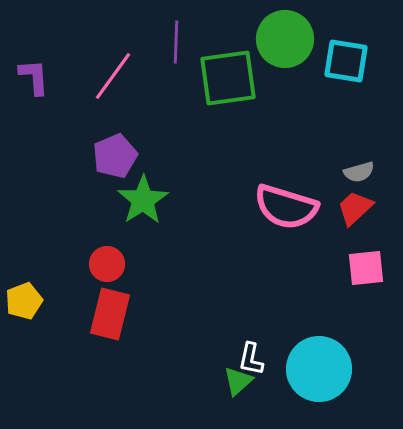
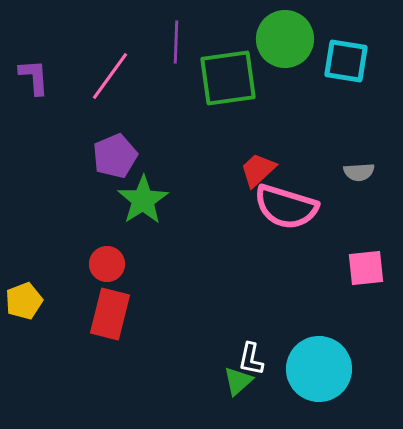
pink line: moved 3 px left
gray semicircle: rotated 12 degrees clockwise
red trapezoid: moved 97 px left, 38 px up
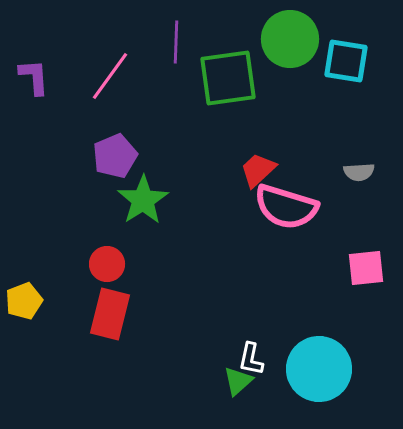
green circle: moved 5 px right
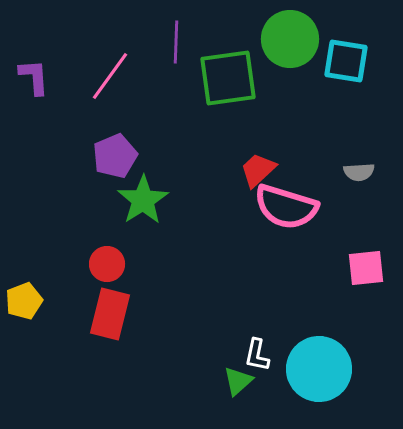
white L-shape: moved 6 px right, 4 px up
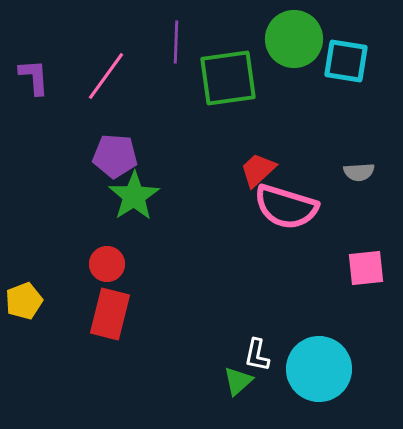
green circle: moved 4 px right
pink line: moved 4 px left
purple pentagon: rotated 27 degrees clockwise
green star: moved 9 px left, 4 px up
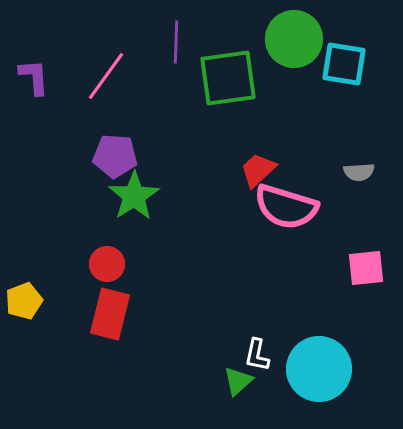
cyan square: moved 2 px left, 3 px down
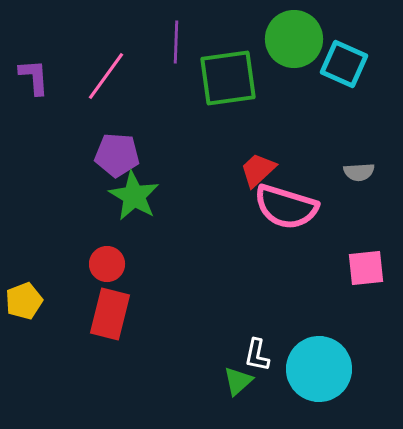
cyan square: rotated 15 degrees clockwise
purple pentagon: moved 2 px right, 1 px up
green star: rotated 9 degrees counterclockwise
